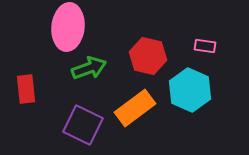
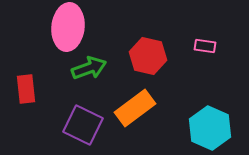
cyan hexagon: moved 20 px right, 38 px down
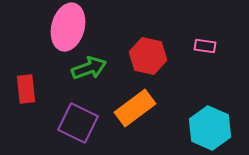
pink ellipse: rotated 9 degrees clockwise
purple square: moved 5 px left, 2 px up
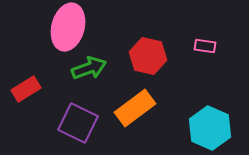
red rectangle: rotated 64 degrees clockwise
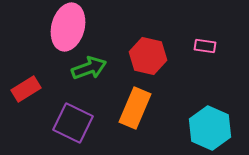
orange rectangle: rotated 30 degrees counterclockwise
purple square: moved 5 px left
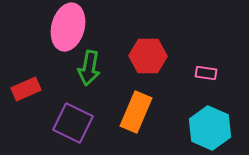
pink rectangle: moved 1 px right, 27 px down
red hexagon: rotated 12 degrees counterclockwise
green arrow: rotated 120 degrees clockwise
red rectangle: rotated 8 degrees clockwise
orange rectangle: moved 1 px right, 4 px down
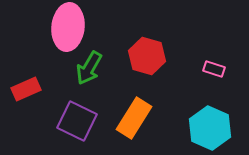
pink ellipse: rotated 9 degrees counterclockwise
red hexagon: moved 1 px left; rotated 15 degrees clockwise
green arrow: rotated 20 degrees clockwise
pink rectangle: moved 8 px right, 4 px up; rotated 10 degrees clockwise
orange rectangle: moved 2 px left, 6 px down; rotated 9 degrees clockwise
purple square: moved 4 px right, 2 px up
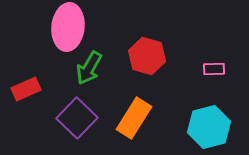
pink rectangle: rotated 20 degrees counterclockwise
purple square: moved 3 px up; rotated 18 degrees clockwise
cyan hexagon: moved 1 px left, 1 px up; rotated 21 degrees clockwise
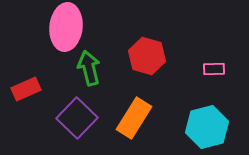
pink ellipse: moved 2 px left
green arrow: rotated 136 degrees clockwise
cyan hexagon: moved 2 px left
